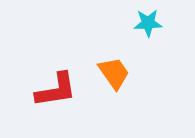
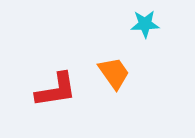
cyan star: moved 3 px left, 1 px down
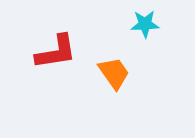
red L-shape: moved 38 px up
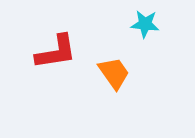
cyan star: rotated 8 degrees clockwise
